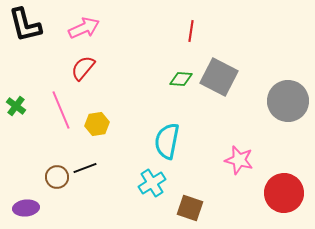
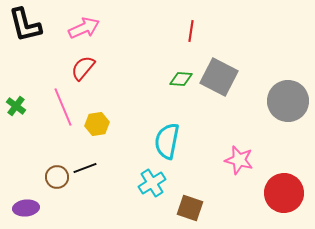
pink line: moved 2 px right, 3 px up
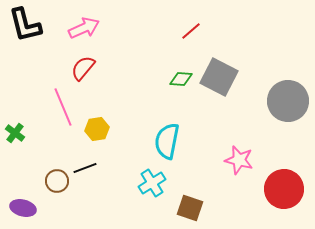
red line: rotated 40 degrees clockwise
green cross: moved 1 px left, 27 px down
yellow hexagon: moved 5 px down
brown circle: moved 4 px down
red circle: moved 4 px up
purple ellipse: moved 3 px left; rotated 20 degrees clockwise
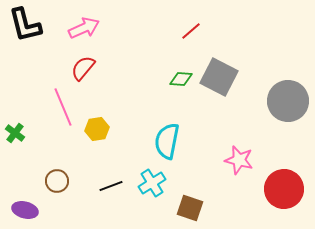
black line: moved 26 px right, 18 px down
purple ellipse: moved 2 px right, 2 px down
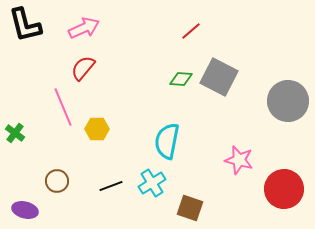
yellow hexagon: rotated 10 degrees clockwise
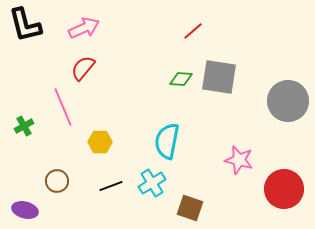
red line: moved 2 px right
gray square: rotated 18 degrees counterclockwise
yellow hexagon: moved 3 px right, 13 px down
green cross: moved 9 px right, 7 px up; rotated 24 degrees clockwise
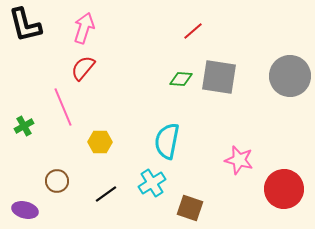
pink arrow: rotated 48 degrees counterclockwise
gray circle: moved 2 px right, 25 px up
black line: moved 5 px left, 8 px down; rotated 15 degrees counterclockwise
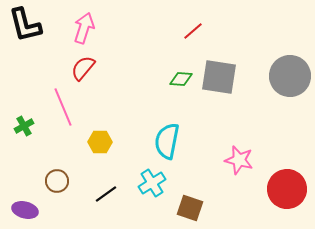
red circle: moved 3 px right
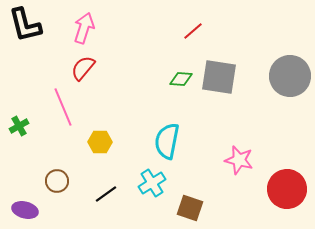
green cross: moved 5 px left
